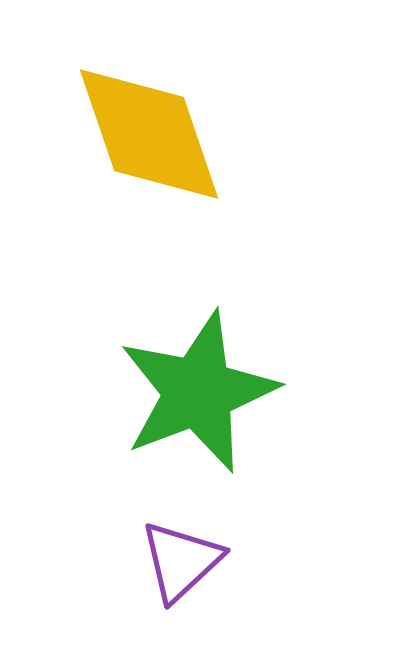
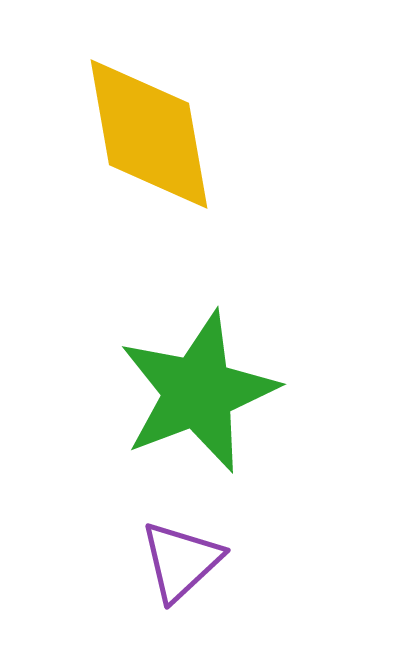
yellow diamond: rotated 9 degrees clockwise
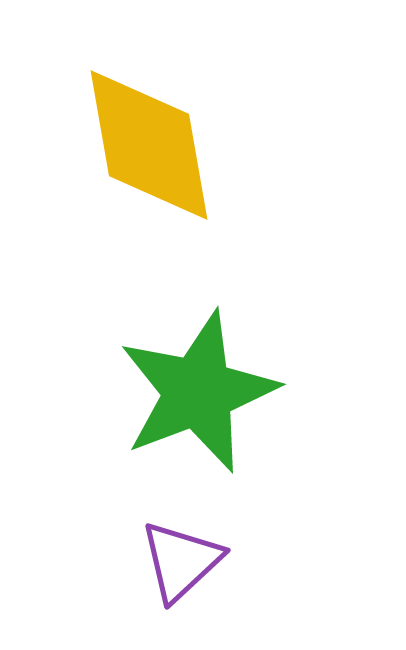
yellow diamond: moved 11 px down
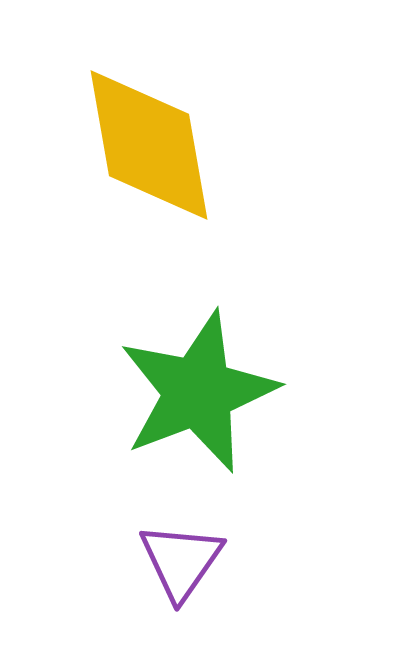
purple triangle: rotated 12 degrees counterclockwise
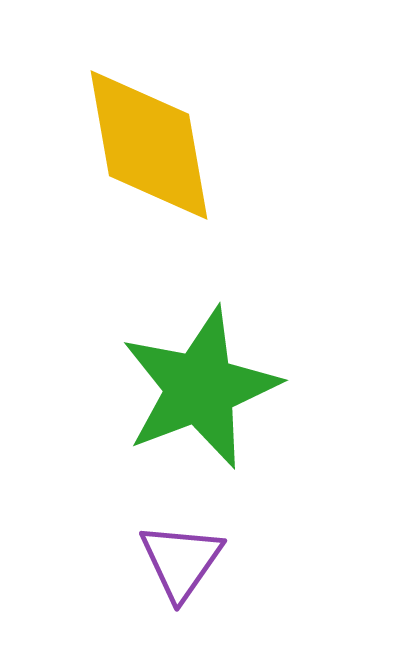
green star: moved 2 px right, 4 px up
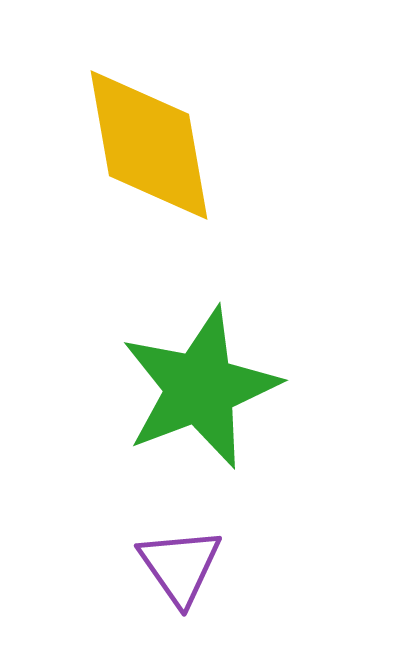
purple triangle: moved 1 px left, 5 px down; rotated 10 degrees counterclockwise
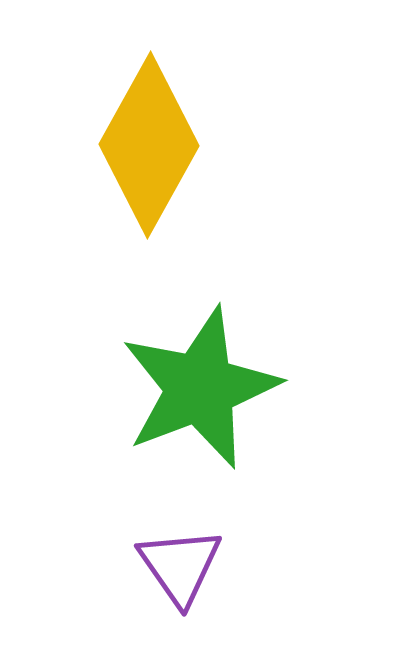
yellow diamond: rotated 39 degrees clockwise
